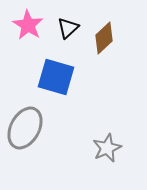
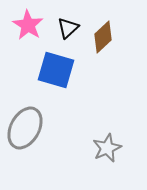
brown diamond: moved 1 px left, 1 px up
blue square: moved 7 px up
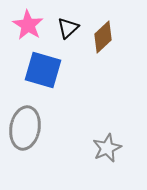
blue square: moved 13 px left
gray ellipse: rotated 18 degrees counterclockwise
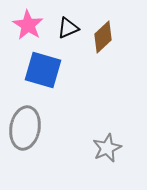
black triangle: rotated 20 degrees clockwise
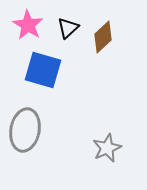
black triangle: rotated 20 degrees counterclockwise
gray ellipse: moved 2 px down
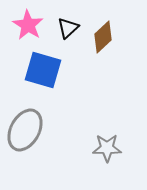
gray ellipse: rotated 18 degrees clockwise
gray star: rotated 24 degrees clockwise
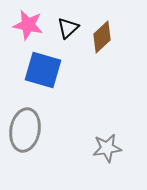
pink star: rotated 20 degrees counterclockwise
brown diamond: moved 1 px left
gray ellipse: rotated 18 degrees counterclockwise
gray star: rotated 8 degrees counterclockwise
